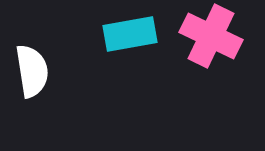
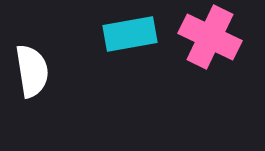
pink cross: moved 1 px left, 1 px down
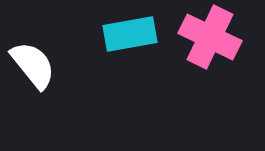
white semicircle: moved 1 px right, 6 px up; rotated 30 degrees counterclockwise
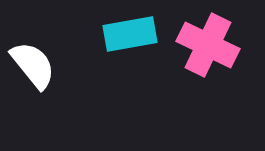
pink cross: moved 2 px left, 8 px down
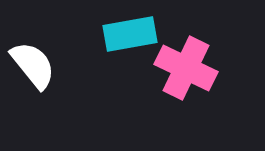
pink cross: moved 22 px left, 23 px down
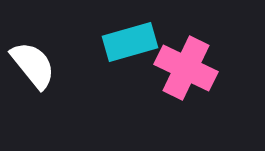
cyan rectangle: moved 8 px down; rotated 6 degrees counterclockwise
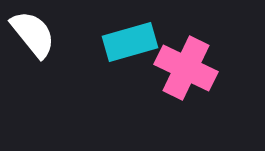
white semicircle: moved 31 px up
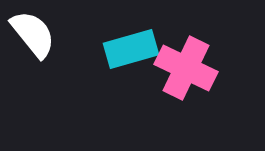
cyan rectangle: moved 1 px right, 7 px down
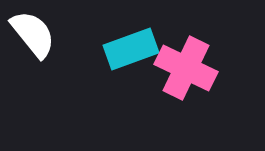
cyan rectangle: rotated 4 degrees counterclockwise
